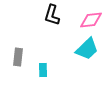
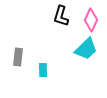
black L-shape: moved 9 px right, 1 px down
pink diamond: rotated 60 degrees counterclockwise
cyan trapezoid: moved 1 px left
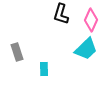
black L-shape: moved 2 px up
gray rectangle: moved 1 px left, 5 px up; rotated 24 degrees counterclockwise
cyan rectangle: moved 1 px right, 1 px up
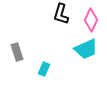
cyan trapezoid: rotated 20 degrees clockwise
cyan rectangle: rotated 24 degrees clockwise
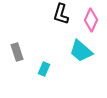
cyan trapezoid: moved 5 px left, 2 px down; rotated 65 degrees clockwise
